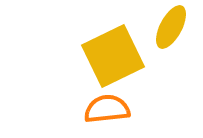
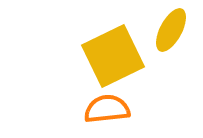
yellow ellipse: moved 3 px down
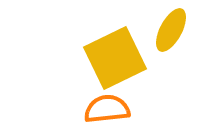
yellow square: moved 2 px right, 2 px down
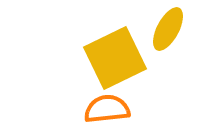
yellow ellipse: moved 3 px left, 1 px up
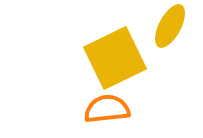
yellow ellipse: moved 2 px right, 3 px up
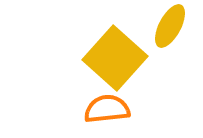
yellow square: rotated 22 degrees counterclockwise
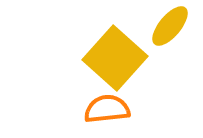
yellow ellipse: rotated 12 degrees clockwise
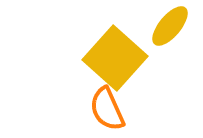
orange semicircle: rotated 108 degrees counterclockwise
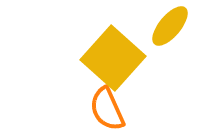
yellow square: moved 2 px left
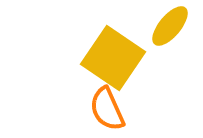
yellow square: rotated 8 degrees counterclockwise
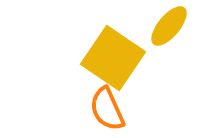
yellow ellipse: moved 1 px left
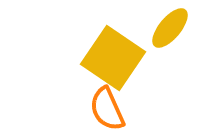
yellow ellipse: moved 1 px right, 2 px down
